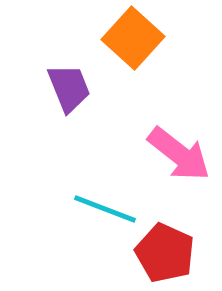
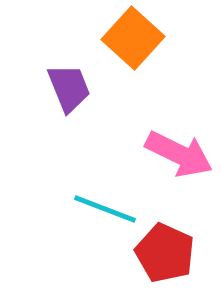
pink arrow: rotated 12 degrees counterclockwise
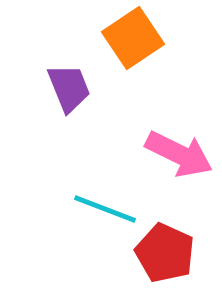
orange square: rotated 14 degrees clockwise
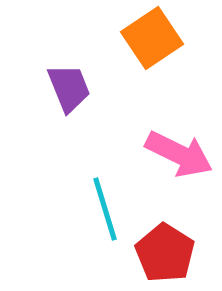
orange square: moved 19 px right
cyan line: rotated 52 degrees clockwise
red pentagon: rotated 8 degrees clockwise
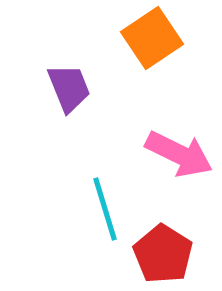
red pentagon: moved 2 px left, 1 px down
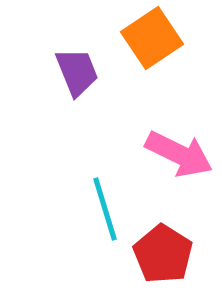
purple trapezoid: moved 8 px right, 16 px up
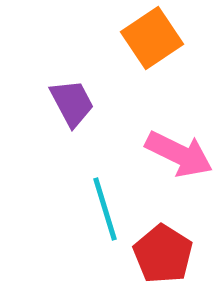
purple trapezoid: moved 5 px left, 31 px down; rotated 6 degrees counterclockwise
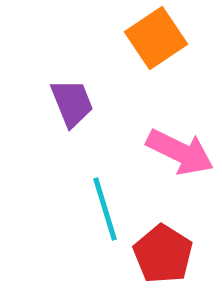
orange square: moved 4 px right
purple trapezoid: rotated 6 degrees clockwise
pink arrow: moved 1 px right, 2 px up
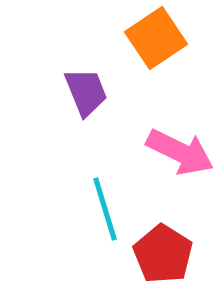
purple trapezoid: moved 14 px right, 11 px up
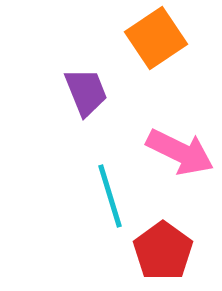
cyan line: moved 5 px right, 13 px up
red pentagon: moved 3 px up; rotated 4 degrees clockwise
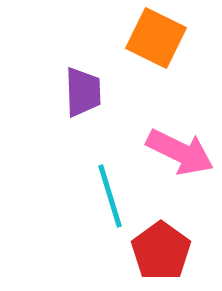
orange square: rotated 30 degrees counterclockwise
purple trapezoid: moved 3 px left; rotated 20 degrees clockwise
red pentagon: moved 2 px left
